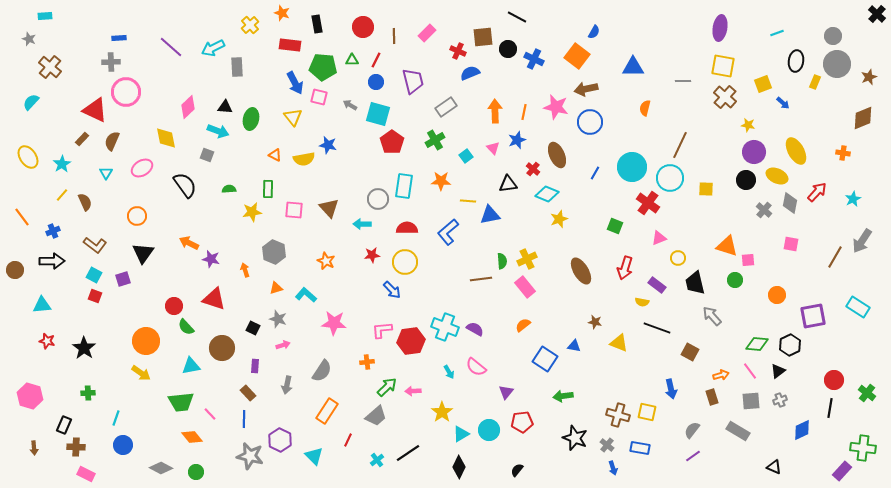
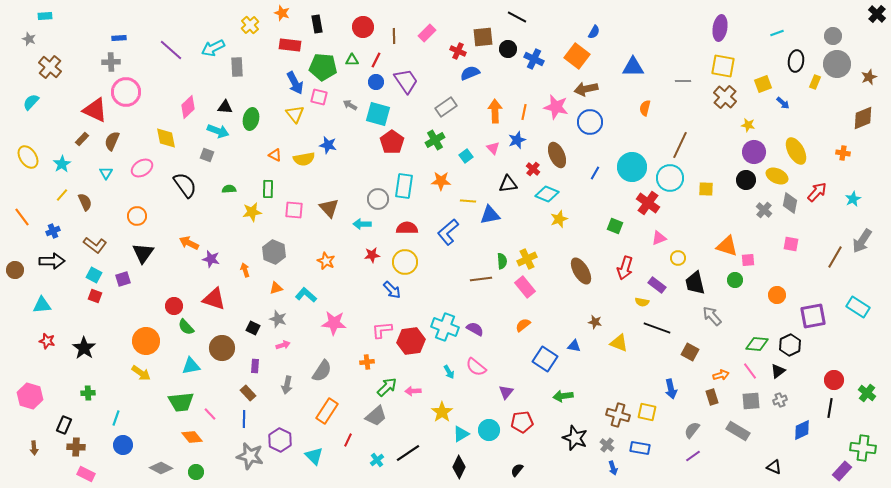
purple line at (171, 47): moved 3 px down
purple trapezoid at (413, 81): moved 7 px left; rotated 20 degrees counterclockwise
yellow triangle at (293, 117): moved 2 px right, 3 px up
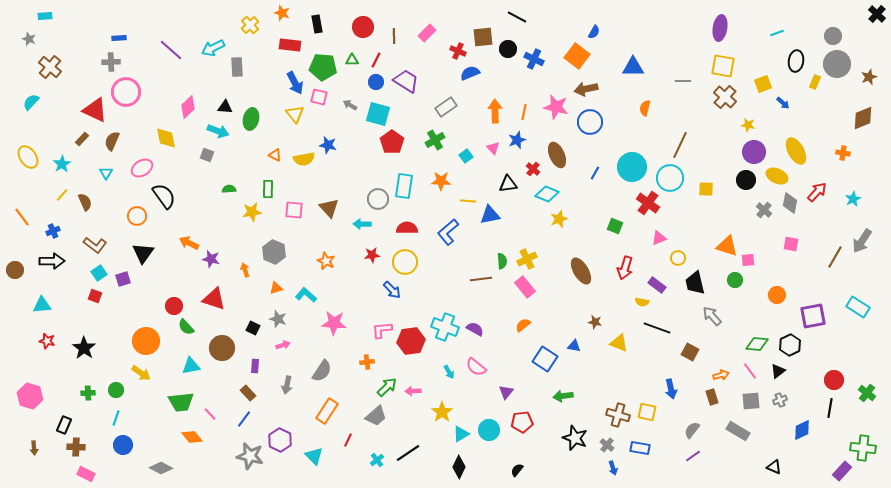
purple trapezoid at (406, 81): rotated 24 degrees counterclockwise
black semicircle at (185, 185): moved 21 px left, 11 px down
cyan square at (94, 275): moved 5 px right, 2 px up; rotated 28 degrees clockwise
blue line at (244, 419): rotated 36 degrees clockwise
green circle at (196, 472): moved 80 px left, 82 px up
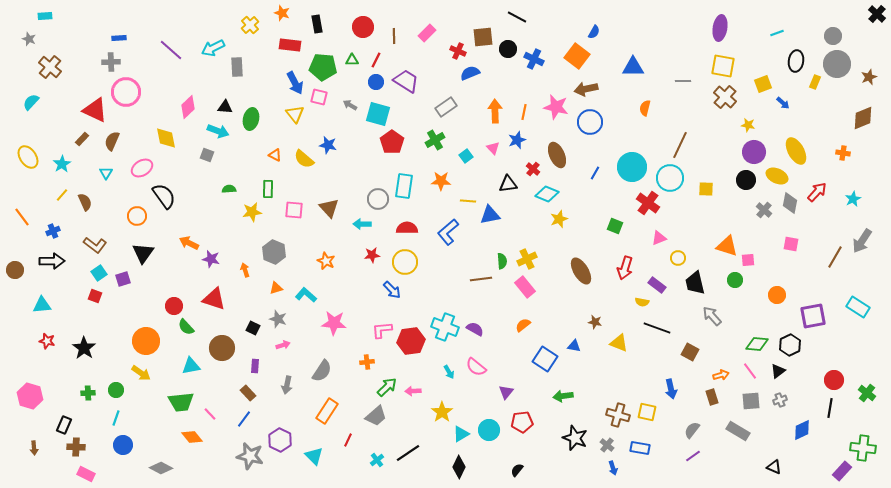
yellow semicircle at (304, 159): rotated 50 degrees clockwise
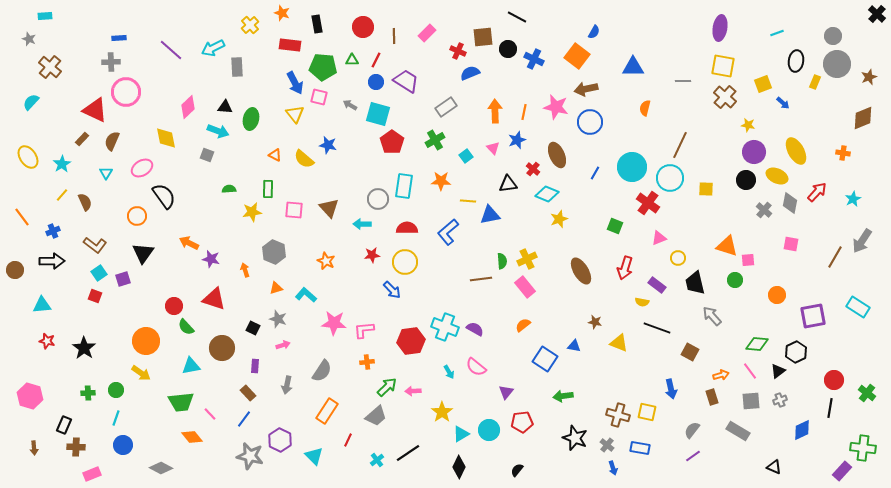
pink L-shape at (382, 330): moved 18 px left
black hexagon at (790, 345): moved 6 px right, 7 px down
pink rectangle at (86, 474): moved 6 px right; rotated 48 degrees counterclockwise
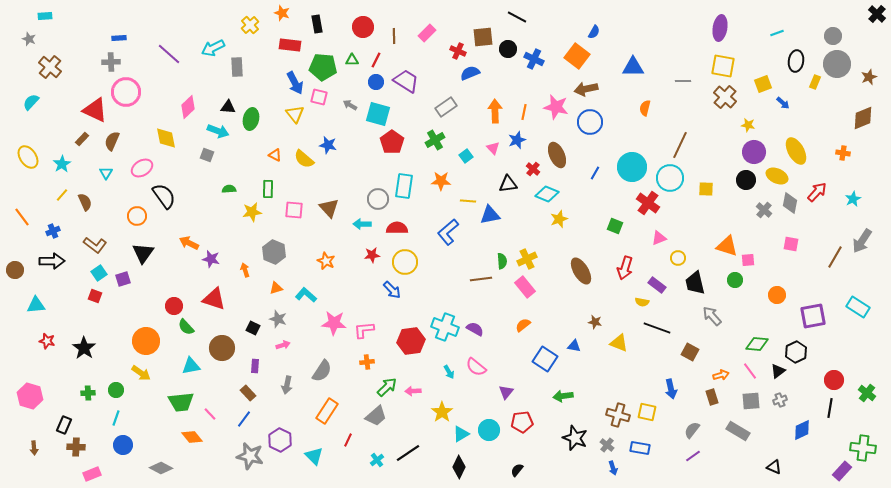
purple line at (171, 50): moved 2 px left, 4 px down
black triangle at (225, 107): moved 3 px right
red semicircle at (407, 228): moved 10 px left
cyan triangle at (42, 305): moved 6 px left
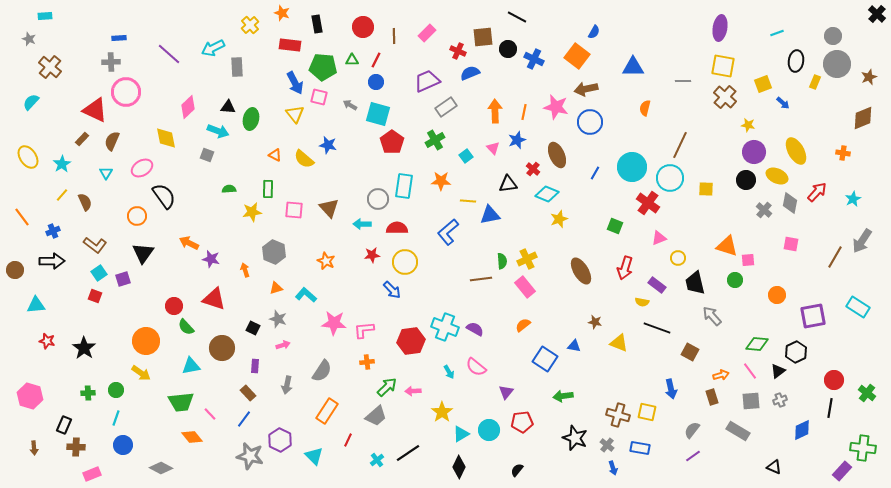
purple trapezoid at (406, 81): moved 21 px right; rotated 56 degrees counterclockwise
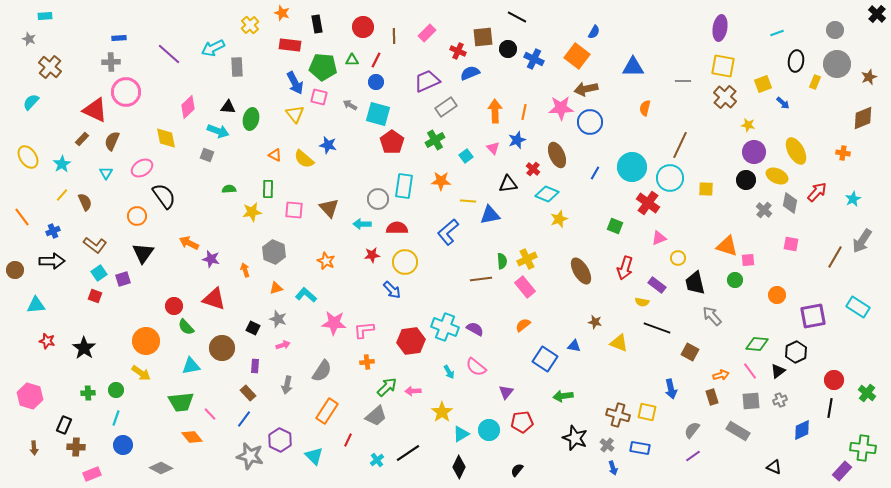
gray circle at (833, 36): moved 2 px right, 6 px up
pink star at (556, 107): moved 5 px right, 1 px down; rotated 15 degrees counterclockwise
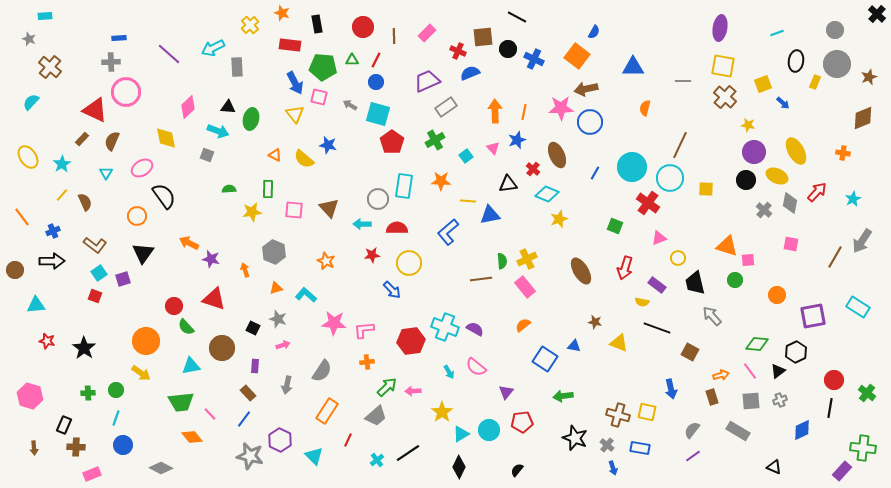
yellow circle at (405, 262): moved 4 px right, 1 px down
